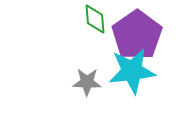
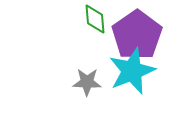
cyan star: rotated 15 degrees counterclockwise
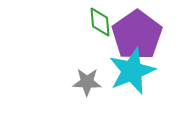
green diamond: moved 5 px right, 3 px down
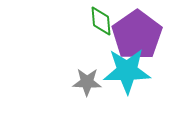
green diamond: moved 1 px right, 1 px up
cyan star: moved 5 px left; rotated 21 degrees clockwise
